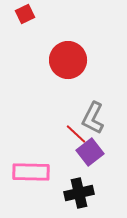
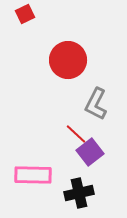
gray L-shape: moved 3 px right, 14 px up
pink rectangle: moved 2 px right, 3 px down
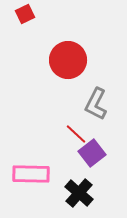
purple square: moved 2 px right, 1 px down
pink rectangle: moved 2 px left, 1 px up
black cross: rotated 36 degrees counterclockwise
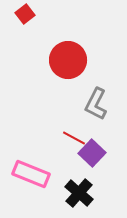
red square: rotated 12 degrees counterclockwise
red line: moved 2 px left, 4 px down; rotated 15 degrees counterclockwise
purple square: rotated 8 degrees counterclockwise
pink rectangle: rotated 21 degrees clockwise
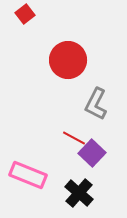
pink rectangle: moved 3 px left, 1 px down
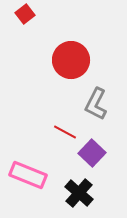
red circle: moved 3 px right
red line: moved 9 px left, 6 px up
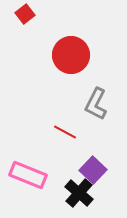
red circle: moved 5 px up
purple square: moved 1 px right, 17 px down
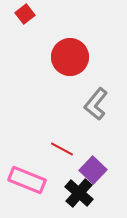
red circle: moved 1 px left, 2 px down
gray L-shape: rotated 12 degrees clockwise
red line: moved 3 px left, 17 px down
pink rectangle: moved 1 px left, 5 px down
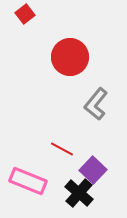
pink rectangle: moved 1 px right, 1 px down
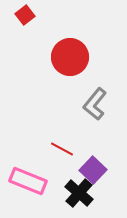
red square: moved 1 px down
gray L-shape: moved 1 px left
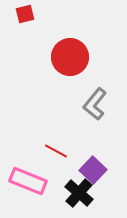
red square: moved 1 px up; rotated 24 degrees clockwise
red line: moved 6 px left, 2 px down
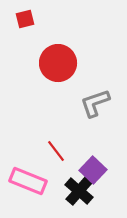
red square: moved 5 px down
red circle: moved 12 px left, 6 px down
gray L-shape: moved 1 px up; rotated 32 degrees clockwise
red line: rotated 25 degrees clockwise
black cross: moved 2 px up
